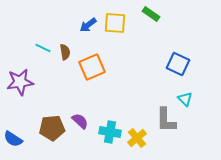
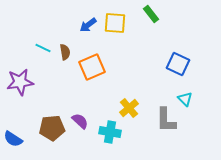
green rectangle: rotated 18 degrees clockwise
yellow cross: moved 8 px left, 30 px up
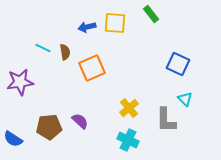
blue arrow: moved 1 px left, 2 px down; rotated 24 degrees clockwise
orange square: moved 1 px down
brown pentagon: moved 3 px left, 1 px up
cyan cross: moved 18 px right, 8 px down; rotated 15 degrees clockwise
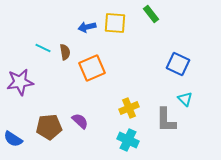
yellow cross: rotated 18 degrees clockwise
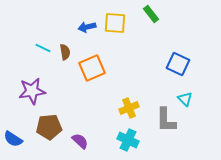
purple star: moved 12 px right, 9 px down
purple semicircle: moved 20 px down
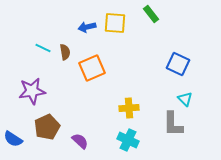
yellow cross: rotated 18 degrees clockwise
gray L-shape: moved 7 px right, 4 px down
brown pentagon: moved 2 px left; rotated 20 degrees counterclockwise
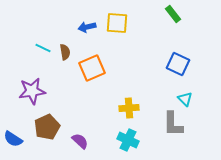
green rectangle: moved 22 px right
yellow square: moved 2 px right
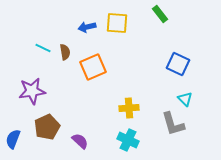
green rectangle: moved 13 px left
orange square: moved 1 px right, 1 px up
gray L-shape: rotated 16 degrees counterclockwise
blue semicircle: rotated 78 degrees clockwise
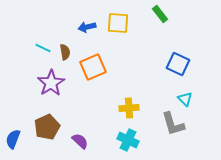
yellow square: moved 1 px right
purple star: moved 19 px right, 8 px up; rotated 24 degrees counterclockwise
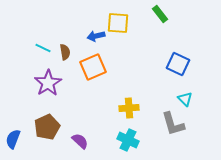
blue arrow: moved 9 px right, 9 px down
purple star: moved 3 px left
